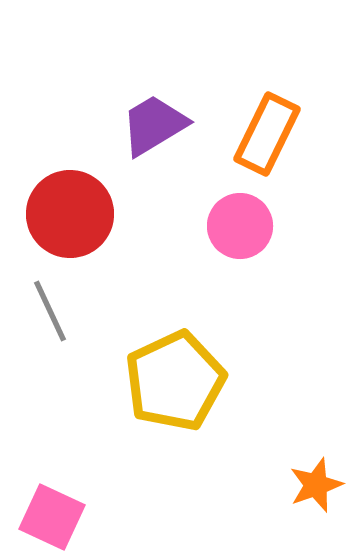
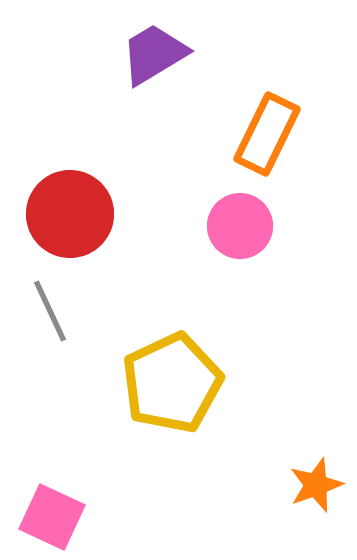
purple trapezoid: moved 71 px up
yellow pentagon: moved 3 px left, 2 px down
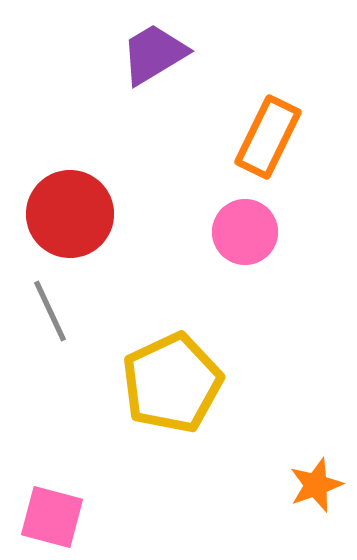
orange rectangle: moved 1 px right, 3 px down
pink circle: moved 5 px right, 6 px down
pink square: rotated 10 degrees counterclockwise
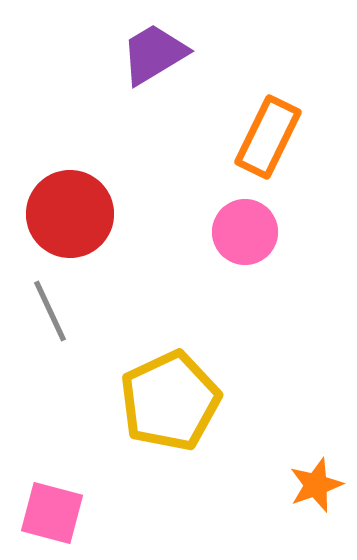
yellow pentagon: moved 2 px left, 18 px down
pink square: moved 4 px up
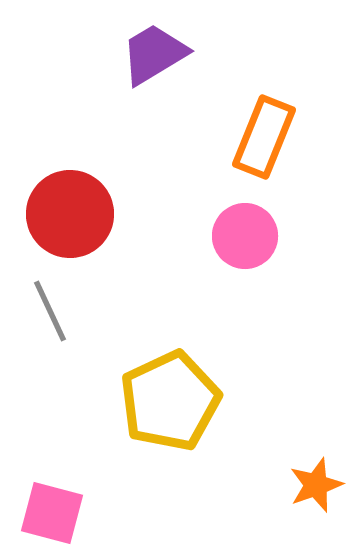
orange rectangle: moved 4 px left; rotated 4 degrees counterclockwise
pink circle: moved 4 px down
